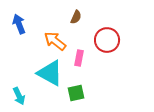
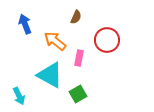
blue arrow: moved 6 px right
cyan triangle: moved 2 px down
green square: moved 2 px right, 1 px down; rotated 18 degrees counterclockwise
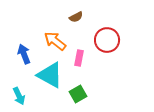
brown semicircle: rotated 40 degrees clockwise
blue arrow: moved 1 px left, 30 px down
